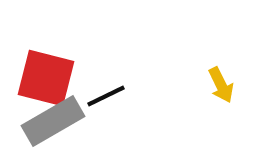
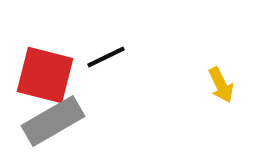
red square: moved 1 px left, 3 px up
black line: moved 39 px up
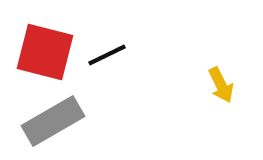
black line: moved 1 px right, 2 px up
red square: moved 23 px up
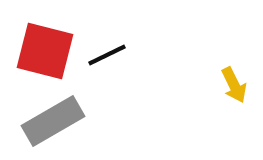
red square: moved 1 px up
yellow arrow: moved 13 px right
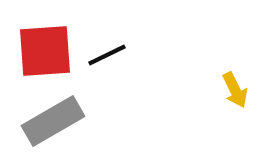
red square: rotated 18 degrees counterclockwise
yellow arrow: moved 1 px right, 5 px down
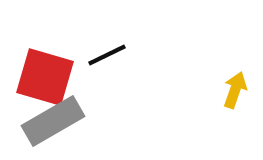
red square: moved 26 px down; rotated 20 degrees clockwise
yellow arrow: rotated 135 degrees counterclockwise
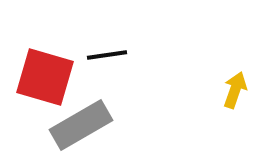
black line: rotated 18 degrees clockwise
gray rectangle: moved 28 px right, 4 px down
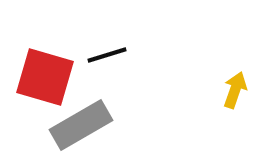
black line: rotated 9 degrees counterclockwise
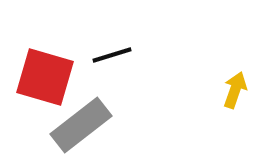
black line: moved 5 px right
gray rectangle: rotated 8 degrees counterclockwise
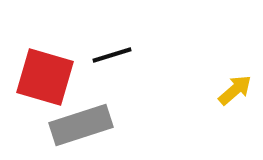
yellow arrow: rotated 30 degrees clockwise
gray rectangle: rotated 20 degrees clockwise
